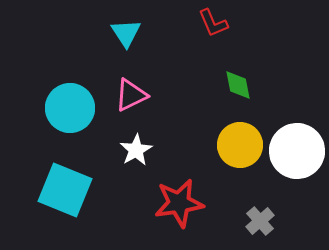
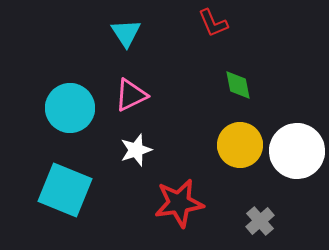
white star: rotated 12 degrees clockwise
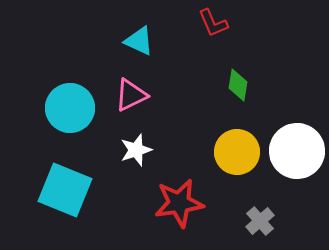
cyan triangle: moved 13 px right, 8 px down; rotated 32 degrees counterclockwise
green diamond: rotated 20 degrees clockwise
yellow circle: moved 3 px left, 7 px down
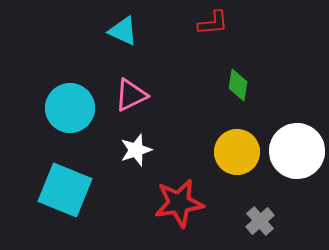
red L-shape: rotated 72 degrees counterclockwise
cyan triangle: moved 16 px left, 10 px up
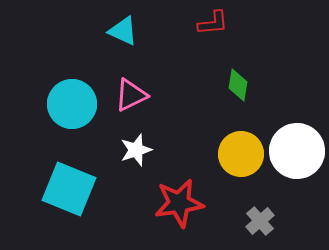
cyan circle: moved 2 px right, 4 px up
yellow circle: moved 4 px right, 2 px down
cyan square: moved 4 px right, 1 px up
